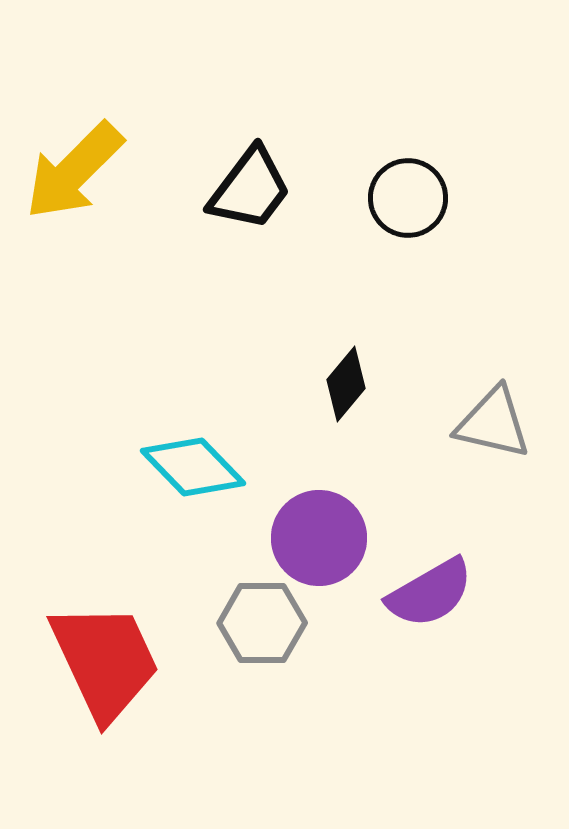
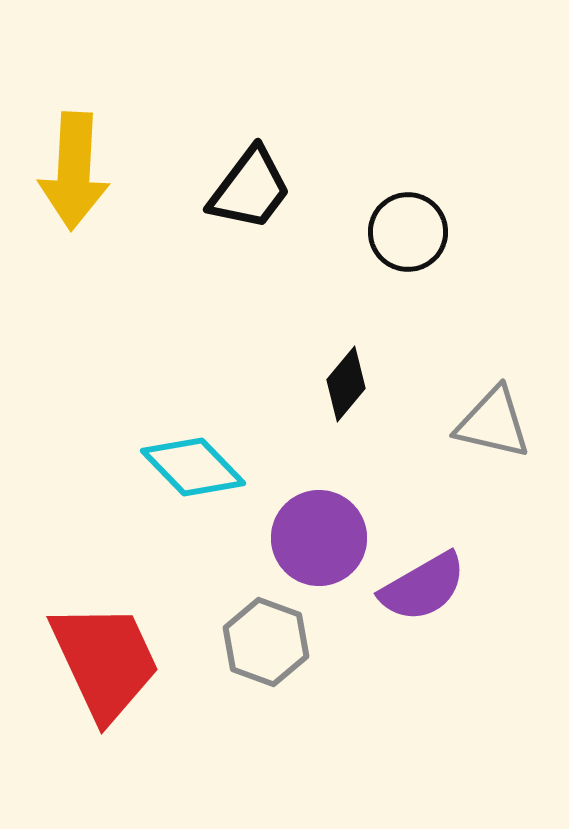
yellow arrow: rotated 42 degrees counterclockwise
black circle: moved 34 px down
purple semicircle: moved 7 px left, 6 px up
gray hexagon: moved 4 px right, 19 px down; rotated 20 degrees clockwise
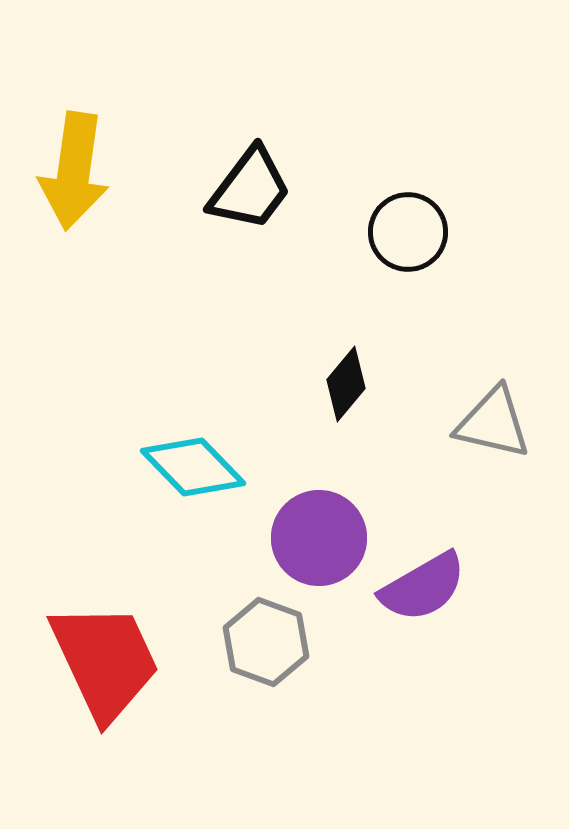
yellow arrow: rotated 5 degrees clockwise
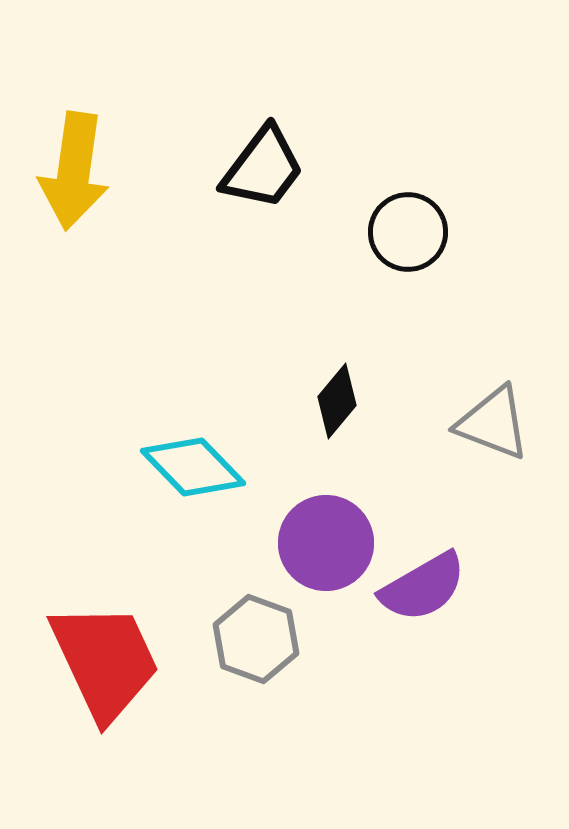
black trapezoid: moved 13 px right, 21 px up
black diamond: moved 9 px left, 17 px down
gray triangle: rotated 8 degrees clockwise
purple circle: moved 7 px right, 5 px down
gray hexagon: moved 10 px left, 3 px up
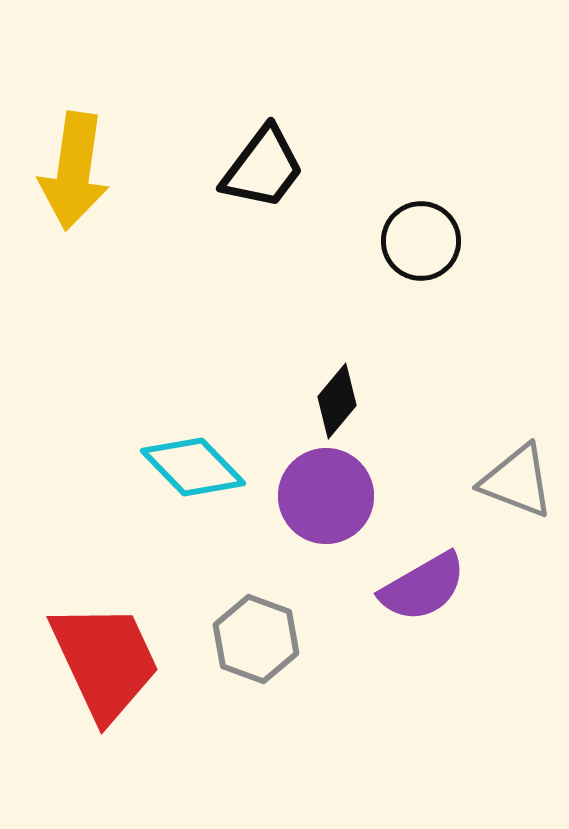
black circle: moved 13 px right, 9 px down
gray triangle: moved 24 px right, 58 px down
purple circle: moved 47 px up
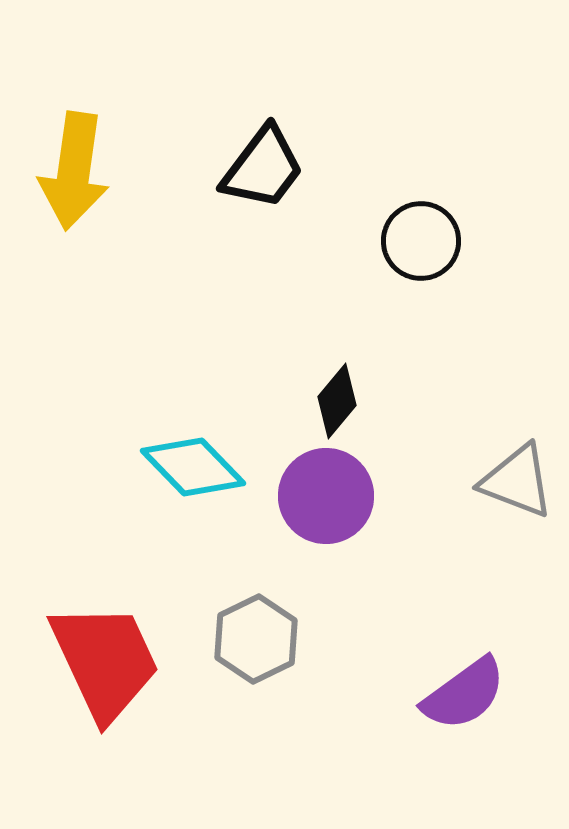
purple semicircle: moved 41 px right, 107 px down; rotated 6 degrees counterclockwise
gray hexagon: rotated 14 degrees clockwise
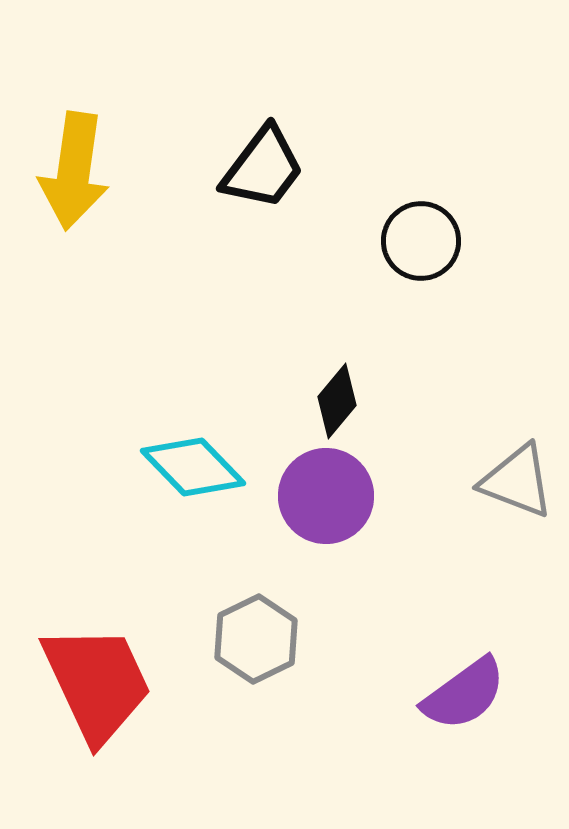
red trapezoid: moved 8 px left, 22 px down
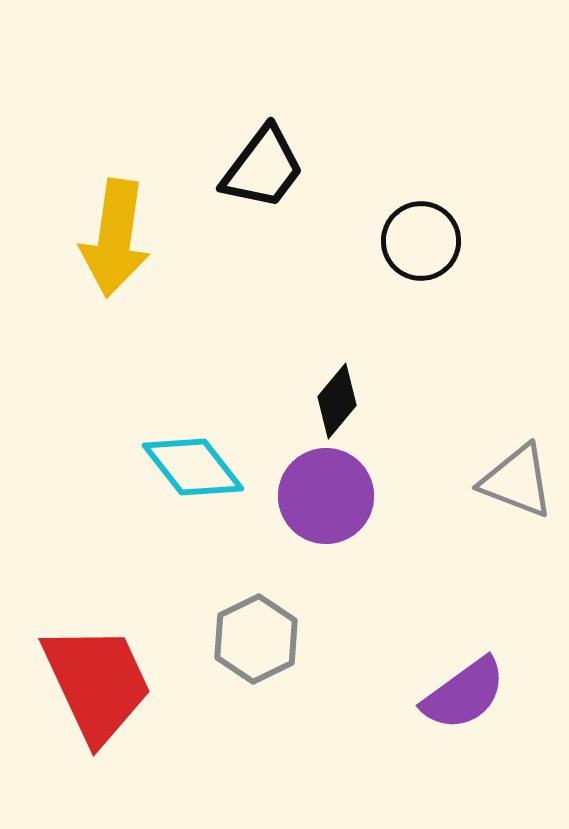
yellow arrow: moved 41 px right, 67 px down
cyan diamond: rotated 6 degrees clockwise
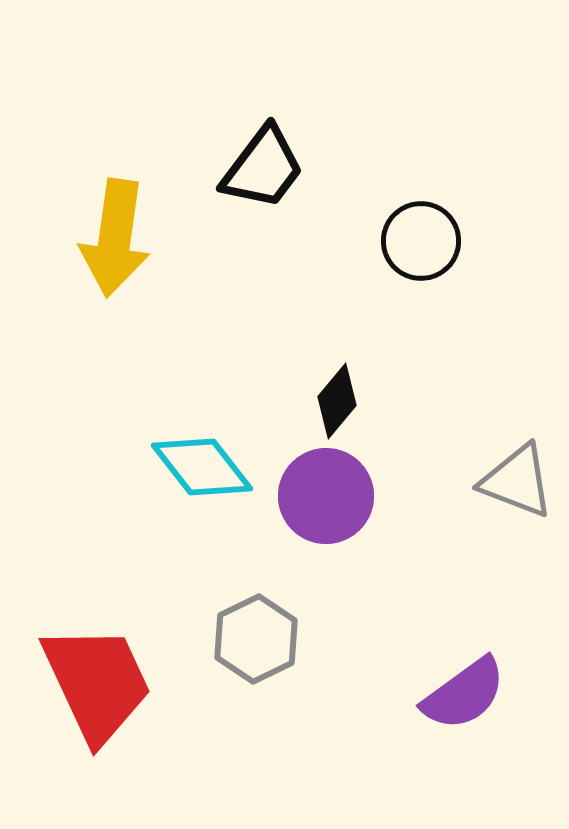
cyan diamond: moved 9 px right
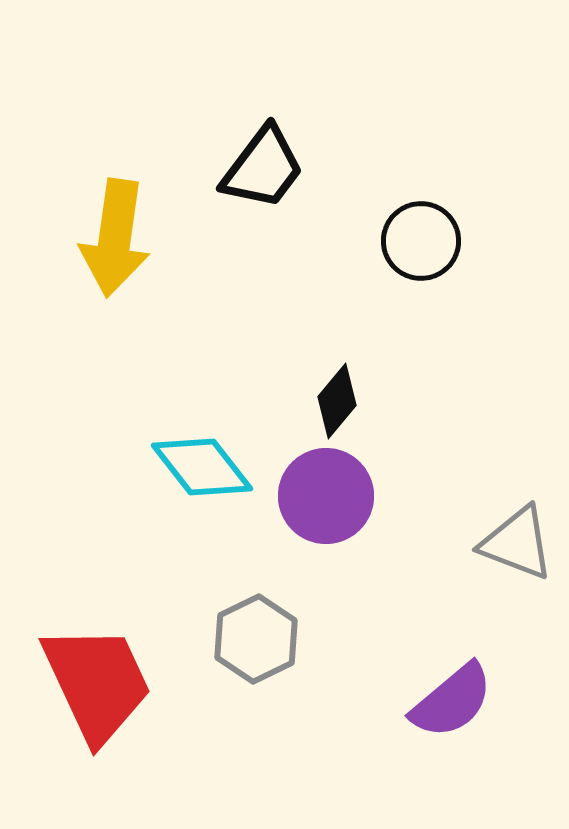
gray triangle: moved 62 px down
purple semicircle: moved 12 px left, 7 px down; rotated 4 degrees counterclockwise
